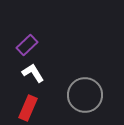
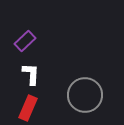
purple rectangle: moved 2 px left, 4 px up
white L-shape: moved 2 px left, 1 px down; rotated 35 degrees clockwise
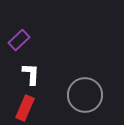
purple rectangle: moved 6 px left, 1 px up
red rectangle: moved 3 px left
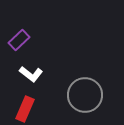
white L-shape: rotated 125 degrees clockwise
red rectangle: moved 1 px down
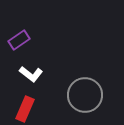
purple rectangle: rotated 10 degrees clockwise
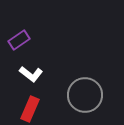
red rectangle: moved 5 px right
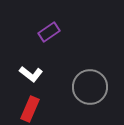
purple rectangle: moved 30 px right, 8 px up
gray circle: moved 5 px right, 8 px up
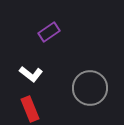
gray circle: moved 1 px down
red rectangle: rotated 45 degrees counterclockwise
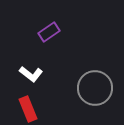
gray circle: moved 5 px right
red rectangle: moved 2 px left
